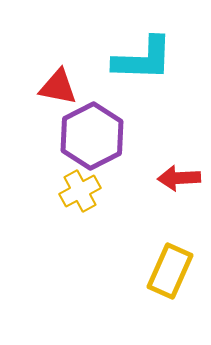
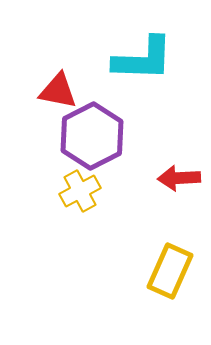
red triangle: moved 4 px down
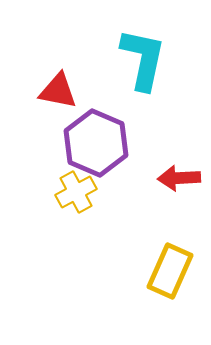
cyan L-shape: rotated 80 degrees counterclockwise
purple hexagon: moved 4 px right, 7 px down; rotated 10 degrees counterclockwise
yellow cross: moved 4 px left, 1 px down
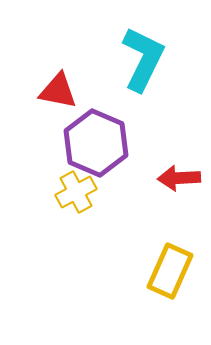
cyan L-shape: rotated 14 degrees clockwise
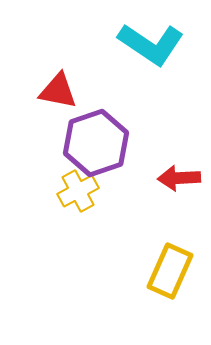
cyan L-shape: moved 8 px right, 15 px up; rotated 98 degrees clockwise
purple hexagon: rotated 18 degrees clockwise
yellow cross: moved 2 px right, 1 px up
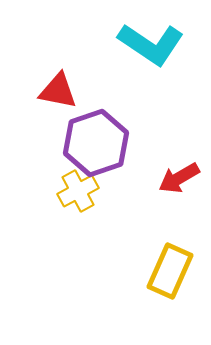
red arrow: rotated 27 degrees counterclockwise
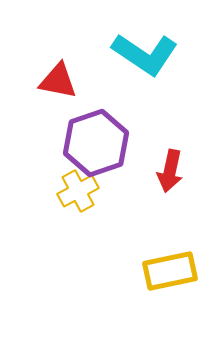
cyan L-shape: moved 6 px left, 10 px down
red triangle: moved 10 px up
red arrow: moved 9 px left, 7 px up; rotated 48 degrees counterclockwise
yellow rectangle: rotated 54 degrees clockwise
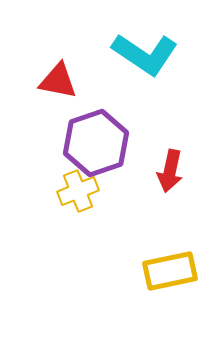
yellow cross: rotated 6 degrees clockwise
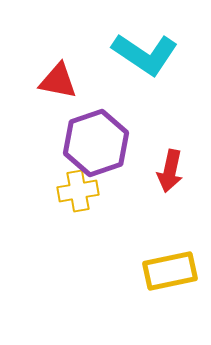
yellow cross: rotated 12 degrees clockwise
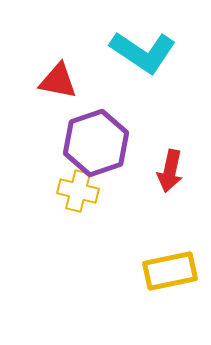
cyan L-shape: moved 2 px left, 2 px up
yellow cross: rotated 24 degrees clockwise
